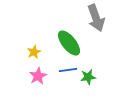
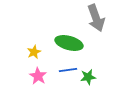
green ellipse: rotated 36 degrees counterclockwise
pink star: rotated 12 degrees counterclockwise
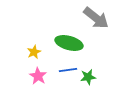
gray arrow: rotated 32 degrees counterclockwise
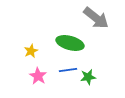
green ellipse: moved 1 px right
yellow star: moved 3 px left, 1 px up
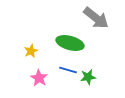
blue line: rotated 24 degrees clockwise
pink star: moved 1 px right, 2 px down
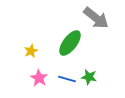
green ellipse: rotated 68 degrees counterclockwise
blue line: moved 1 px left, 9 px down
green star: moved 1 px right; rotated 21 degrees clockwise
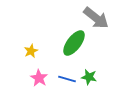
green ellipse: moved 4 px right
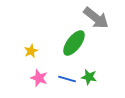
pink star: rotated 12 degrees counterclockwise
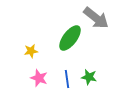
green ellipse: moved 4 px left, 5 px up
yellow star: rotated 16 degrees clockwise
blue line: rotated 66 degrees clockwise
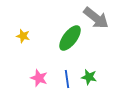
yellow star: moved 8 px left, 15 px up; rotated 24 degrees clockwise
